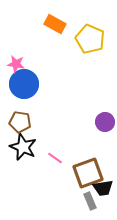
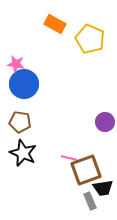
black star: moved 6 px down
pink line: moved 14 px right; rotated 21 degrees counterclockwise
brown square: moved 2 px left, 3 px up
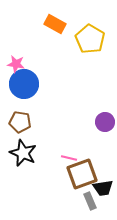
yellow pentagon: rotated 8 degrees clockwise
brown square: moved 4 px left, 4 px down
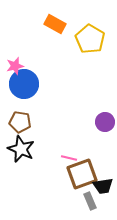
pink star: moved 1 px left, 2 px down; rotated 24 degrees counterclockwise
black star: moved 2 px left, 4 px up
black trapezoid: moved 2 px up
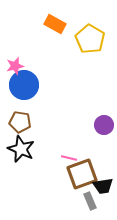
blue circle: moved 1 px down
purple circle: moved 1 px left, 3 px down
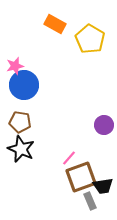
pink line: rotated 63 degrees counterclockwise
brown square: moved 1 px left, 3 px down
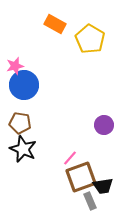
brown pentagon: moved 1 px down
black star: moved 2 px right
pink line: moved 1 px right
